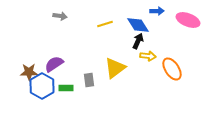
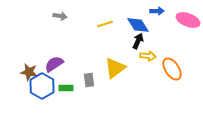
brown star: rotated 12 degrees clockwise
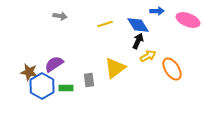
yellow arrow: rotated 35 degrees counterclockwise
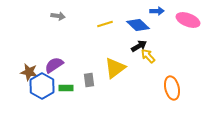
gray arrow: moved 2 px left
blue diamond: rotated 15 degrees counterclockwise
black arrow: moved 1 px right, 5 px down; rotated 35 degrees clockwise
yellow arrow: rotated 105 degrees counterclockwise
purple semicircle: moved 1 px down
orange ellipse: moved 19 px down; rotated 20 degrees clockwise
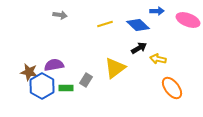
gray arrow: moved 2 px right, 1 px up
black arrow: moved 2 px down
yellow arrow: moved 10 px right, 3 px down; rotated 35 degrees counterclockwise
purple semicircle: rotated 24 degrees clockwise
gray rectangle: moved 3 px left; rotated 40 degrees clockwise
orange ellipse: rotated 25 degrees counterclockwise
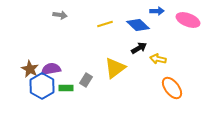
purple semicircle: moved 3 px left, 4 px down
brown star: moved 1 px right, 3 px up; rotated 18 degrees clockwise
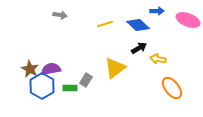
green rectangle: moved 4 px right
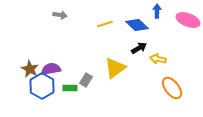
blue arrow: rotated 88 degrees counterclockwise
blue diamond: moved 1 px left
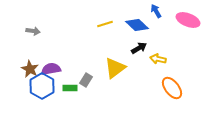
blue arrow: moved 1 px left; rotated 32 degrees counterclockwise
gray arrow: moved 27 px left, 16 px down
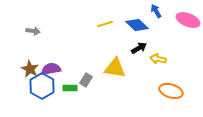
yellow triangle: rotated 45 degrees clockwise
orange ellipse: moved 1 px left, 3 px down; rotated 35 degrees counterclockwise
